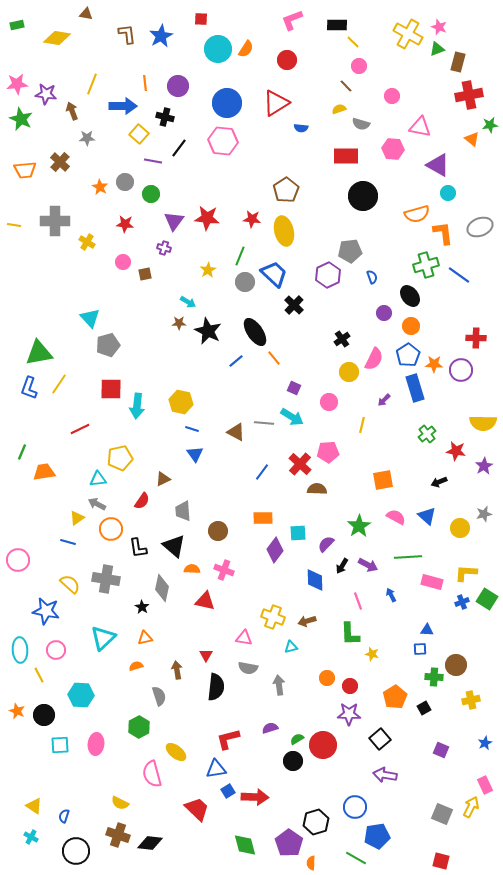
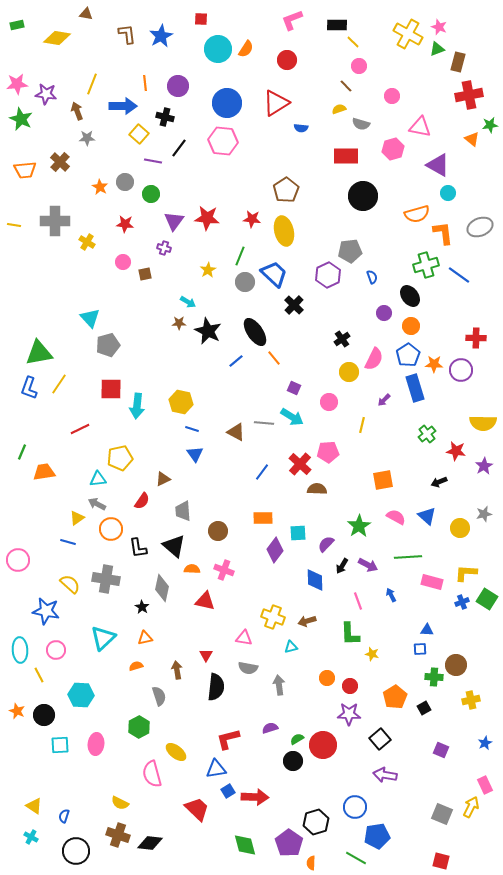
brown arrow at (72, 111): moved 5 px right
pink hexagon at (393, 149): rotated 20 degrees counterclockwise
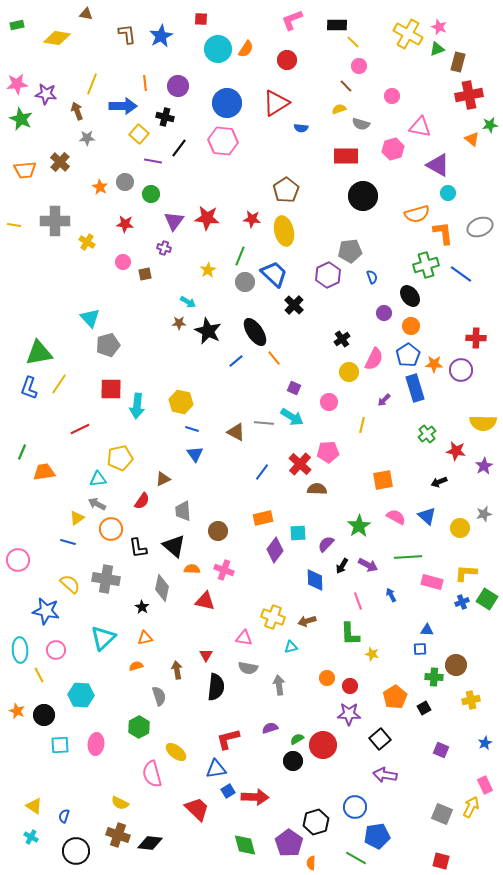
blue line at (459, 275): moved 2 px right, 1 px up
orange rectangle at (263, 518): rotated 12 degrees counterclockwise
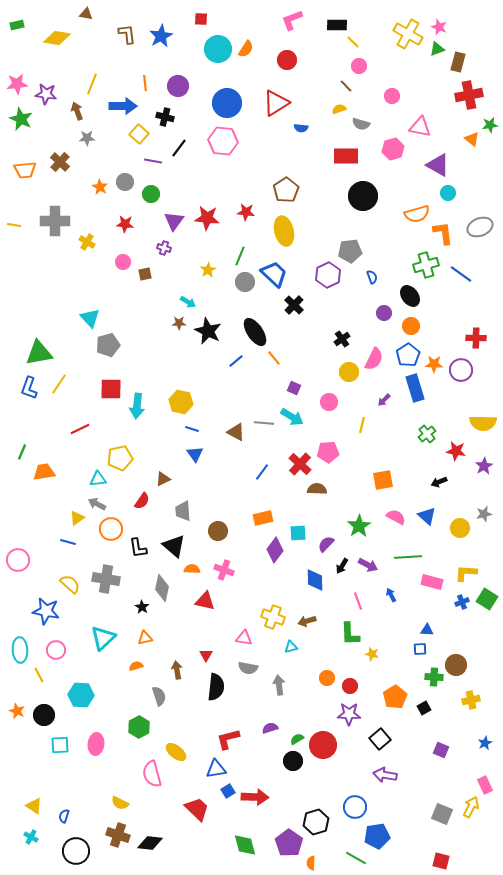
red star at (252, 219): moved 6 px left, 7 px up
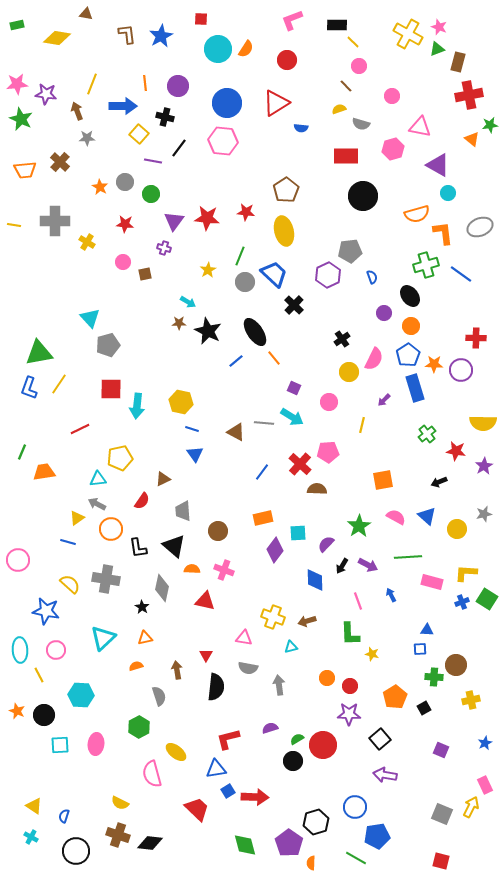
yellow circle at (460, 528): moved 3 px left, 1 px down
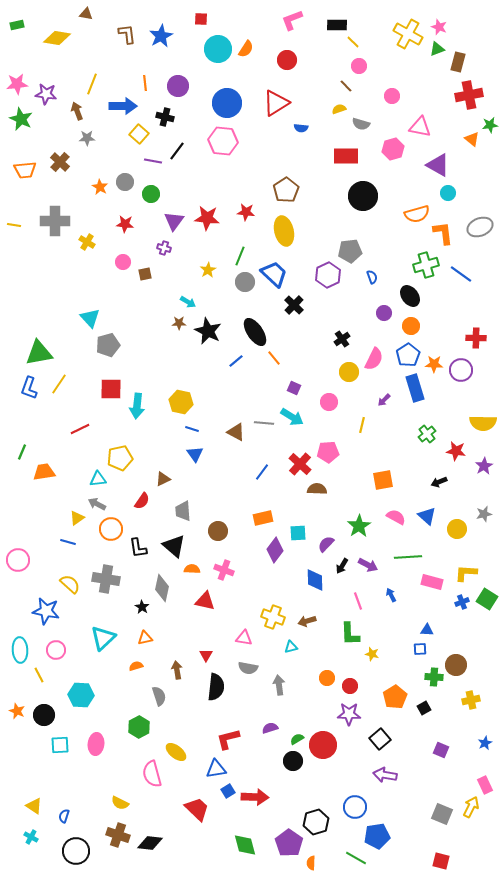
black line at (179, 148): moved 2 px left, 3 px down
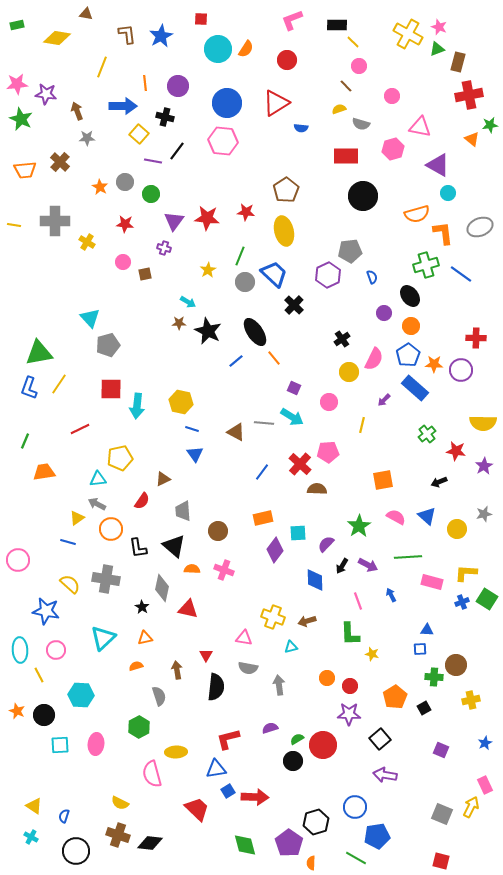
yellow line at (92, 84): moved 10 px right, 17 px up
blue rectangle at (415, 388): rotated 32 degrees counterclockwise
green line at (22, 452): moved 3 px right, 11 px up
red triangle at (205, 601): moved 17 px left, 8 px down
yellow ellipse at (176, 752): rotated 40 degrees counterclockwise
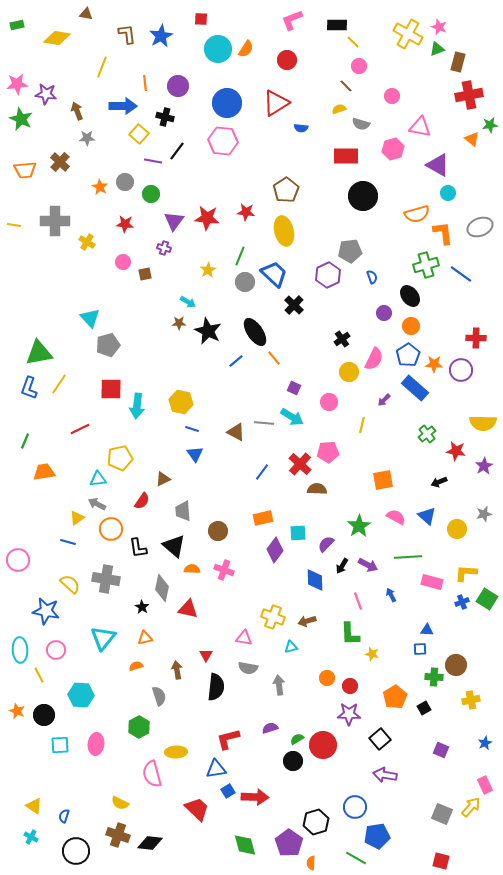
cyan triangle at (103, 638): rotated 8 degrees counterclockwise
yellow arrow at (471, 807): rotated 15 degrees clockwise
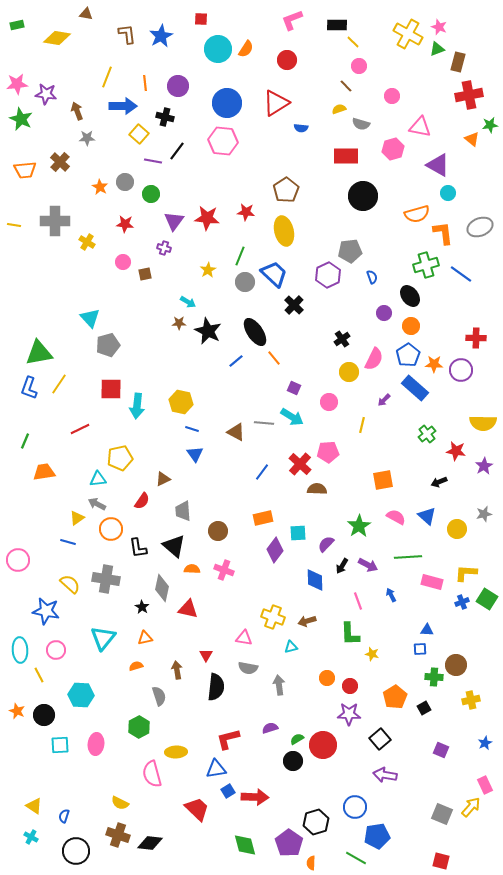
yellow line at (102, 67): moved 5 px right, 10 px down
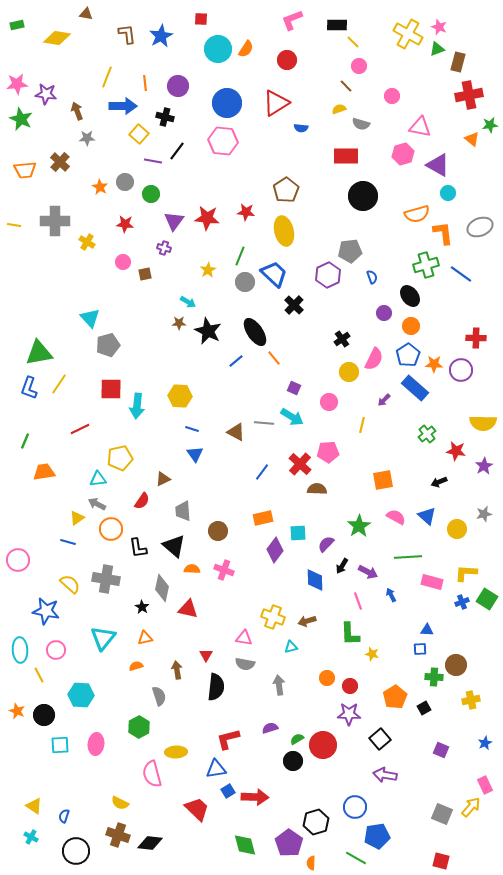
pink hexagon at (393, 149): moved 10 px right, 5 px down
yellow hexagon at (181, 402): moved 1 px left, 6 px up; rotated 10 degrees counterclockwise
purple arrow at (368, 565): moved 7 px down
gray semicircle at (248, 668): moved 3 px left, 4 px up
